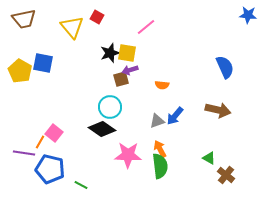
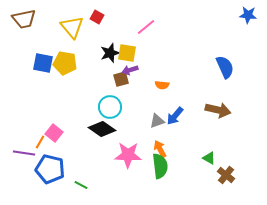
yellow pentagon: moved 45 px right, 8 px up; rotated 20 degrees counterclockwise
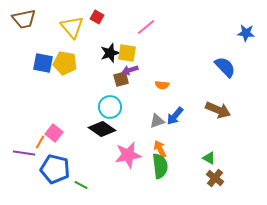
blue star: moved 2 px left, 18 px down
blue semicircle: rotated 20 degrees counterclockwise
brown arrow: rotated 10 degrees clockwise
pink star: rotated 12 degrees counterclockwise
blue pentagon: moved 5 px right
brown cross: moved 11 px left, 3 px down
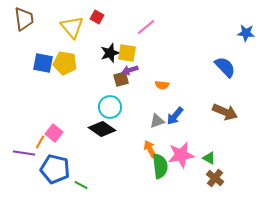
brown trapezoid: rotated 85 degrees counterclockwise
brown arrow: moved 7 px right, 2 px down
orange arrow: moved 10 px left
pink star: moved 53 px right
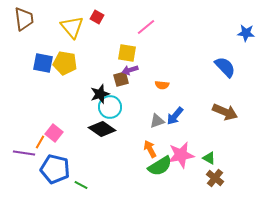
black star: moved 10 px left, 41 px down
green semicircle: rotated 65 degrees clockwise
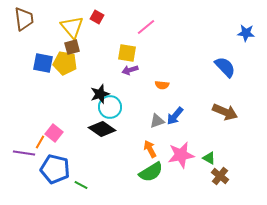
brown square: moved 49 px left, 32 px up
green semicircle: moved 9 px left, 6 px down
brown cross: moved 5 px right, 2 px up
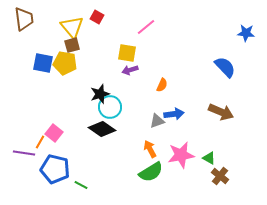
brown square: moved 2 px up
orange semicircle: rotated 72 degrees counterclockwise
brown arrow: moved 4 px left
blue arrow: moved 1 px left, 2 px up; rotated 138 degrees counterclockwise
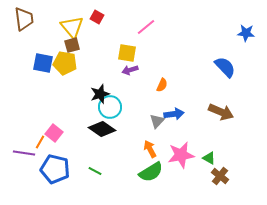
gray triangle: rotated 28 degrees counterclockwise
green line: moved 14 px right, 14 px up
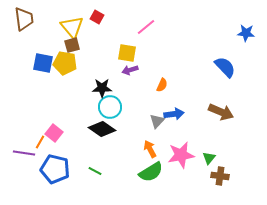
black star: moved 2 px right, 6 px up; rotated 18 degrees clockwise
green triangle: rotated 40 degrees clockwise
brown cross: rotated 30 degrees counterclockwise
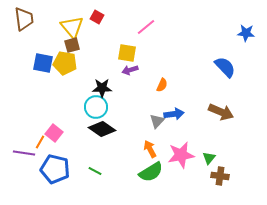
cyan circle: moved 14 px left
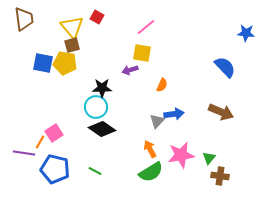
yellow square: moved 15 px right
pink square: rotated 18 degrees clockwise
